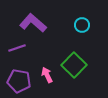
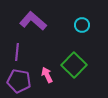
purple L-shape: moved 2 px up
purple line: moved 4 px down; rotated 66 degrees counterclockwise
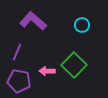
purple line: rotated 18 degrees clockwise
pink arrow: moved 4 px up; rotated 63 degrees counterclockwise
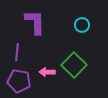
purple L-shape: moved 2 px right, 1 px down; rotated 48 degrees clockwise
purple line: rotated 18 degrees counterclockwise
pink arrow: moved 1 px down
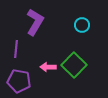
purple L-shape: rotated 32 degrees clockwise
purple line: moved 1 px left, 3 px up
pink arrow: moved 1 px right, 5 px up
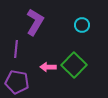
purple pentagon: moved 2 px left, 1 px down
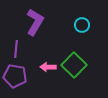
purple pentagon: moved 2 px left, 6 px up
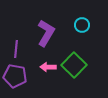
purple L-shape: moved 11 px right, 11 px down
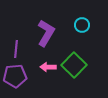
purple pentagon: rotated 15 degrees counterclockwise
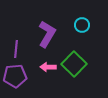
purple L-shape: moved 1 px right, 1 px down
green square: moved 1 px up
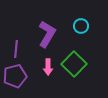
cyan circle: moved 1 px left, 1 px down
pink arrow: rotated 91 degrees counterclockwise
purple pentagon: rotated 10 degrees counterclockwise
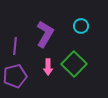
purple L-shape: moved 2 px left
purple line: moved 1 px left, 3 px up
